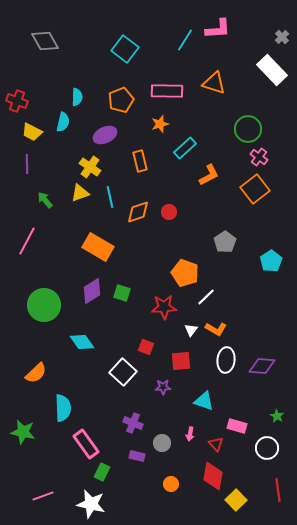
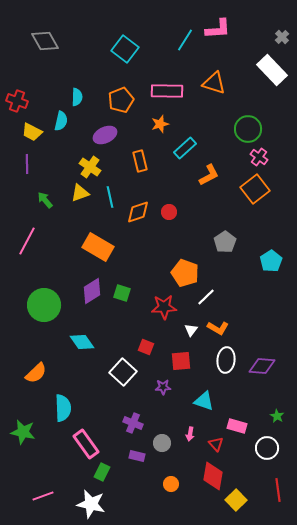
cyan semicircle at (63, 122): moved 2 px left, 1 px up
orange L-shape at (216, 329): moved 2 px right, 1 px up
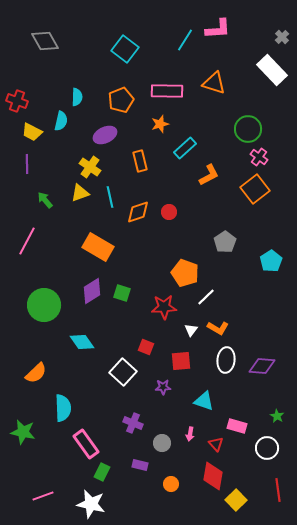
purple rectangle at (137, 456): moved 3 px right, 9 px down
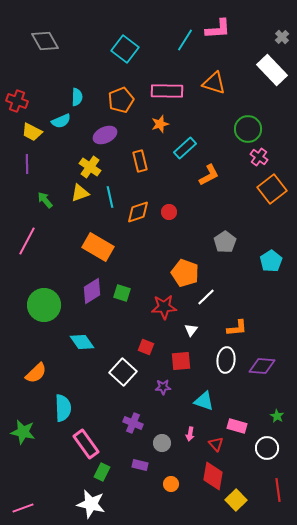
cyan semicircle at (61, 121): rotated 54 degrees clockwise
orange square at (255, 189): moved 17 px right
orange L-shape at (218, 328): moved 19 px right; rotated 35 degrees counterclockwise
pink line at (43, 496): moved 20 px left, 12 px down
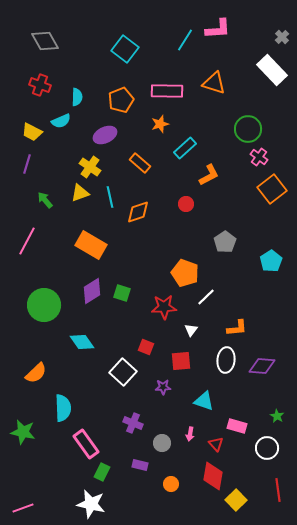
red cross at (17, 101): moved 23 px right, 16 px up
orange rectangle at (140, 161): moved 2 px down; rotated 35 degrees counterclockwise
purple line at (27, 164): rotated 18 degrees clockwise
red circle at (169, 212): moved 17 px right, 8 px up
orange rectangle at (98, 247): moved 7 px left, 2 px up
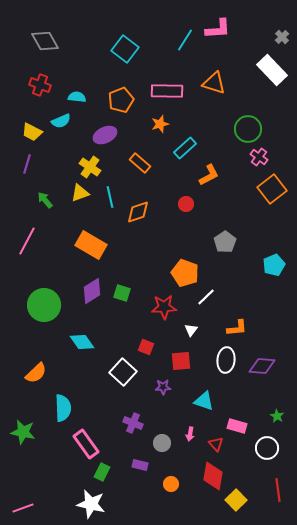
cyan semicircle at (77, 97): rotated 84 degrees counterclockwise
cyan pentagon at (271, 261): moved 3 px right, 4 px down; rotated 10 degrees clockwise
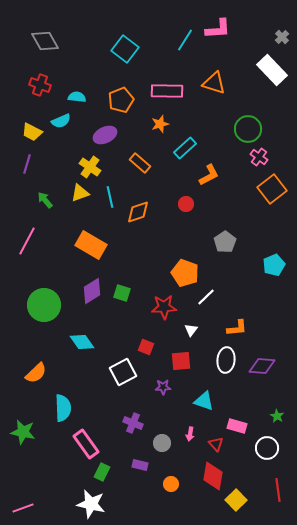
white square at (123, 372): rotated 20 degrees clockwise
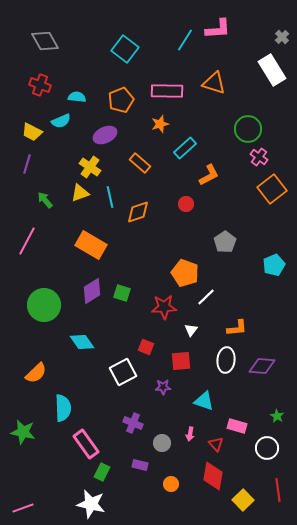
white rectangle at (272, 70): rotated 12 degrees clockwise
yellow square at (236, 500): moved 7 px right
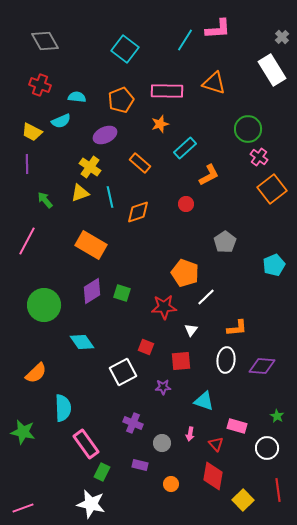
purple line at (27, 164): rotated 18 degrees counterclockwise
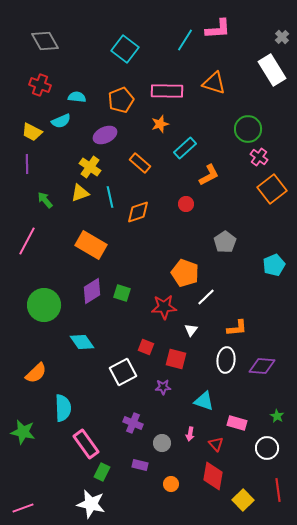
red square at (181, 361): moved 5 px left, 2 px up; rotated 20 degrees clockwise
pink rectangle at (237, 426): moved 3 px up
